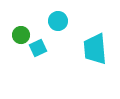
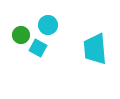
cyan circle: moved 10 px left, 4 px down
cyan square: rotated 36 degrees counterclockwise
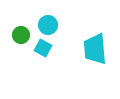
cyan square: moved 5 px right
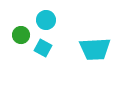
cyan circle: moved 2 px left, 5 px up
cyan trapezoid: rotated 88 degrees counterclockwise
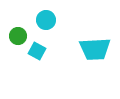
green circle: moved 3 px left, 1 px down
cyan square: moved 6 px left, 3 px down
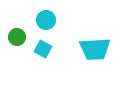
green circle: moved 1 px left, 1 px down
cyan square: moved 6 px right, 2 px up
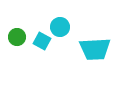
cyan circle: moved 14 px right, 7 px down
cyan square: moved 1 px left, 8 px up
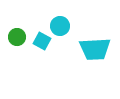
cyan circle: moved 1 px up
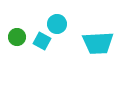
cyan circle: moved 3 px left, 2 px up
cyan trapezoid: moved 3 px right, 6 px up
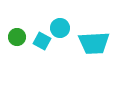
cyan circle: moved 3 px right, 4 px down
cyan trapezoid: moved 4 px left
